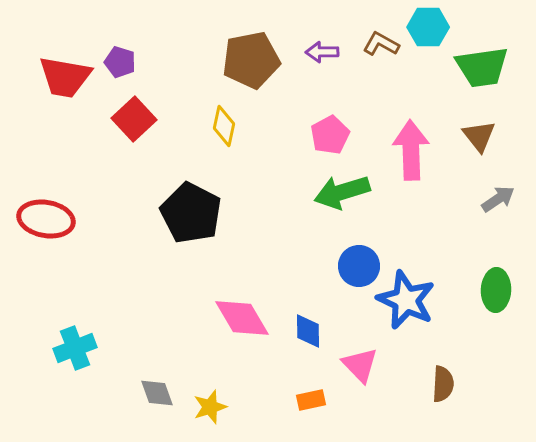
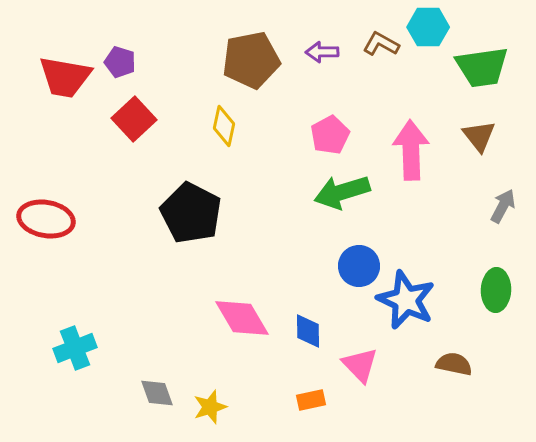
gray arrow: moved 5 px right, 7 px down; rotated 28 degrees counterclockwise
brown semicircle: moved 11 px right, 20 px up; rotated 81 degrees counterclockwise
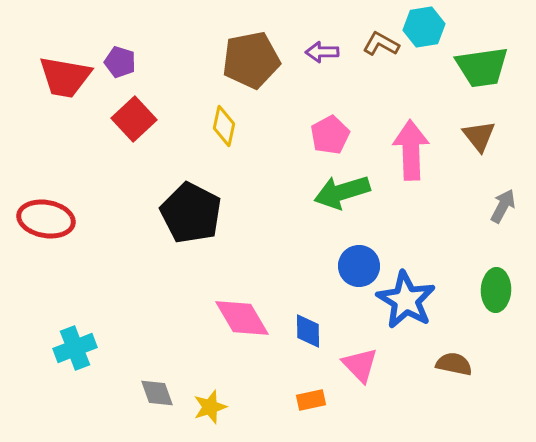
cyan hexagon: moved 4 px left; rotated 9 degrees counterclockwise
blue star: rotated 6 degrees clockwise
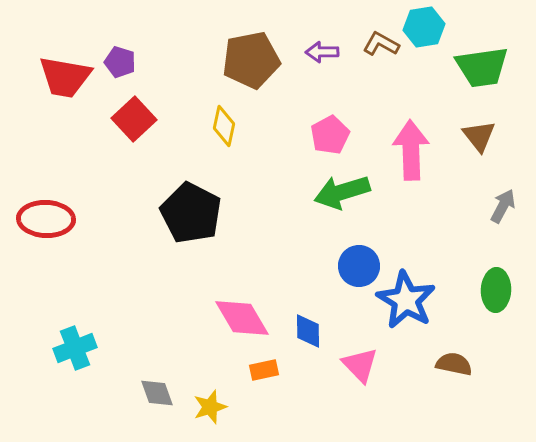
red ellipse: rotated 8 degrees counterclockwise
orange rectangle: moved 47 px left, 30 px up
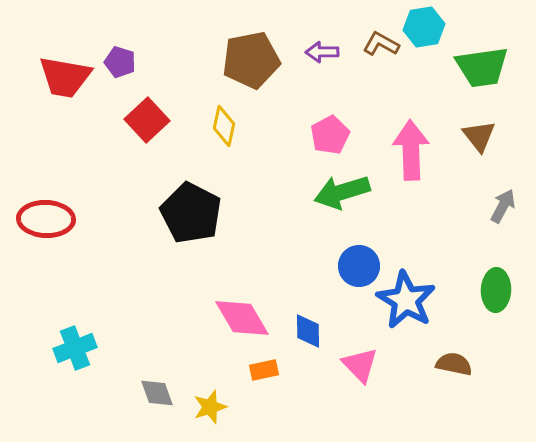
red square: moved 13 px right, 1 px down
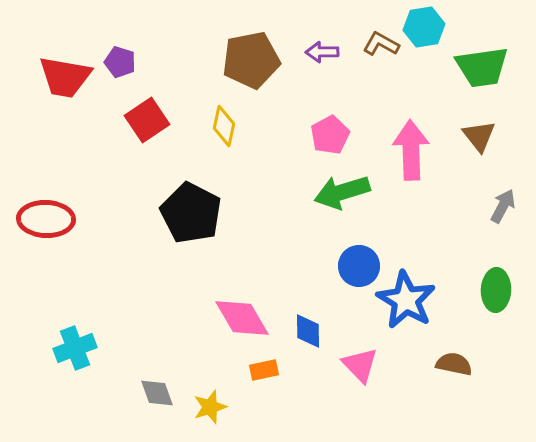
red square: rotated 9 degrees clockwise
